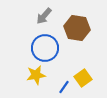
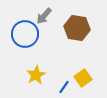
blue circle: moved 20 px left, 14 px up
yellow star: rotated 18 degrees counterclockwise
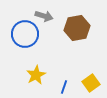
gray arrow: rotated 114 degrees counterclockwise
brown hexagon: rotated 20 degrees counterclockwise
yellow square: moved 8 px right, 5 px down
blue line: rotated 16 degrees counterclockwise
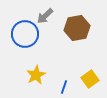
gray arrow: moved 1 px right; rotated 120 degrees clockwise
yellow square: moved 1 px left, 4 px up
